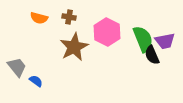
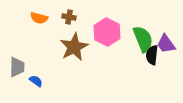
purple trapezoid: moved 1 px right, 3 px down; rotated 65 degrees clockwise
black semicircle: rotated 30 degrees clockwise
gray trapezoid: rotated 40 degrees clockwise
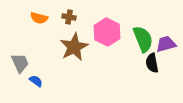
purple trapezoid: rotated 110 degrees clockwise
black semicircle: moved 8 px down; rotated 18 degrees counterclockwise
gray trapezoid: moved 3 px right, 4 px up; rotated 25 degrees counterclockwise
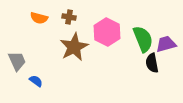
gray trapezoid: moved 3 px left, 2 px up
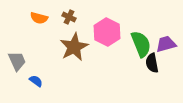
brown cross: rotated 16 degrees clockwise
green semicircle: moved 2 px left, 5 px down
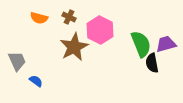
pink hexagon: moved 7 px left, 2 px up
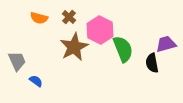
brown cross: rotated 16 degrees clockwise
green semicircle: moved 18 px left, 5 px down
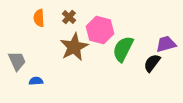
orange semicircle: rotated 72 degrees clockwise
pink hexagon: rotated 12 degrees counterclockwise
green semicircle: rotated 132 degrees counterclockwise
black semicircle: rotated 48 degrees clockwise
blue semicircle: rotated 40 degrees counterclockwise
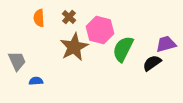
black semicircle: rotated 18 degrees clockwise
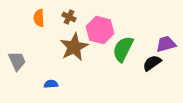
brown cross: rotated 16 degrees counterclockwise
blue semicircle: moved 15 px right, 3 px down
